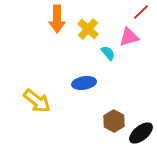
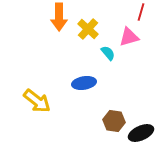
red line: rotated 30 degrees counterclockwise
orange arrow: moved 2 px right, 2 px up
brown hexagon: rotated 20 degrees counterclockwise
black ellipse: rotated 15 degrees clockwise
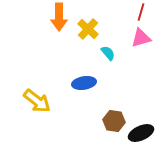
pink triangle: moved 12 px right, 1 px down
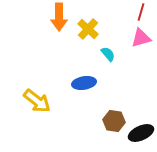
cyan semicircle: moved 1 px down
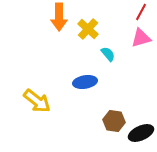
red line: rotated 12 degrees clockwise
blue ellipse: moved 1 px right, 1 px up
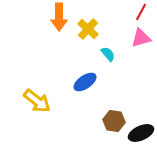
blue ellipse: rotated 25 degrees counterclockwise
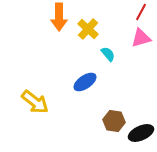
yellow arrow: moved 2 px left, 1 px down
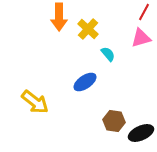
red line: moved 3 px right
